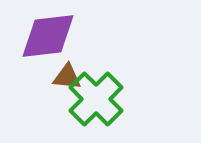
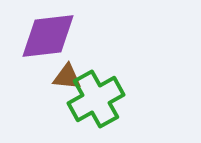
green cross: rotated 16 degrees clockwise
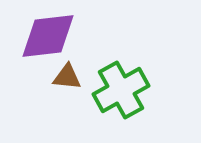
green cross: moved 25 px right, 9 px up
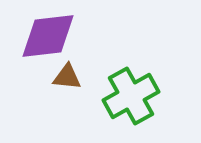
green cross: moved 10 px right, 6 px down
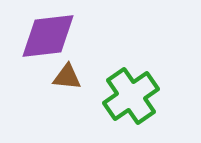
green cross: rotated 6 degrees counterclockwise
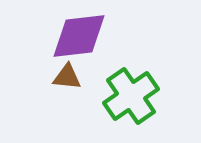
purple diamond: moved 31 px right
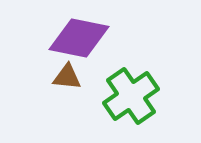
purple diamond: moved 2 px down; rotated 18 degrees clockwise
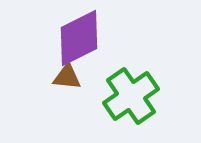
purple diamond: rotated 38 degrees counterclockwise
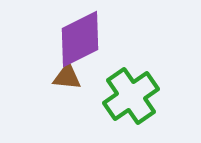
purple diamond: moved 1 px right, 1 px down
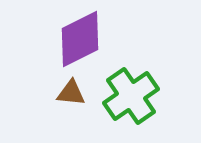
brown triangle: moved 4 px right, 16 px down
